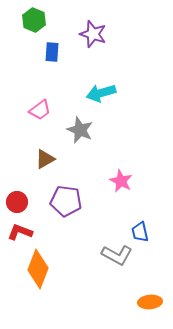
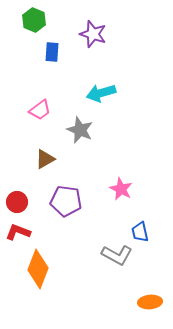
pink star: moved 8 px down
red L-shape: moved 2 px left
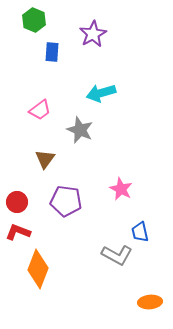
purple star: rotated 24 degrees clockwise
brown triangle: rotated 25 degrees counterclockwise
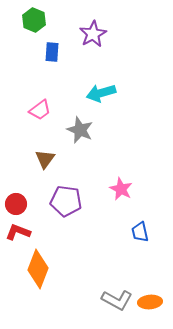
red circle: moved 1 px left, 2 px down
gray L-shape: moved 45 px down
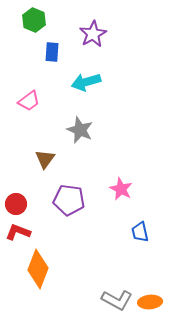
cyan arrow: moved 15 px left, 11 px up
pink trapezoid: moved 11 px left, 9 px up
purple pentagon: moved 3 px right, 1 px up
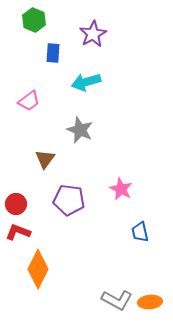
blue rectangle: moved 1 px right, 1 px down
orange diamond: rotated 6 degrees clockwise
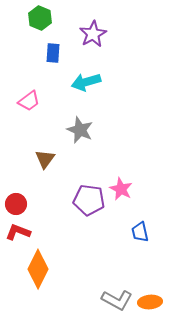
green hexagon: moved 6 px right, 2 px up
purple pentagon: moved 20 px right
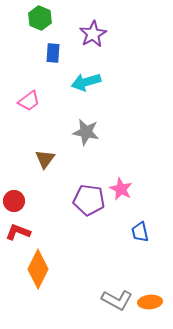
gray star: moved 6 px right, 2 px down; rotated 12 degrees counterclockwise
red circle: moved 2 px left, 3 px up
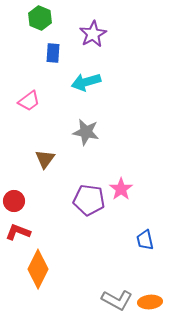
pink star: rotated 10 degrees clockwise
blue trapezoid: moved 5 px right, 8 px down
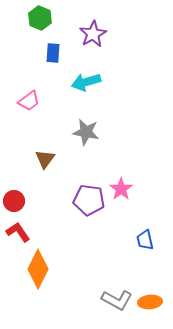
red L-shape: rotated 35 degrees clockwise
